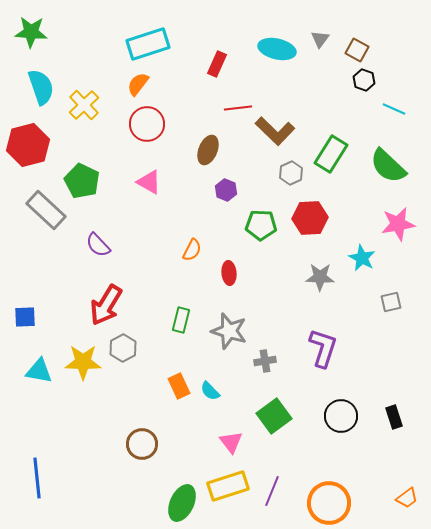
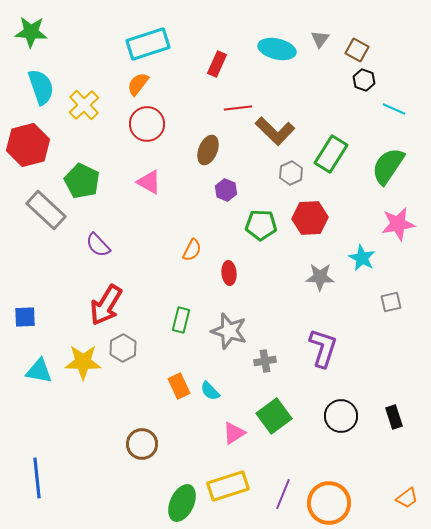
green semicircle at (388, 166): rotated 81 degrees clockwise
pink triangle at (231, 442): moved 3 px right, 9 px up; rotated 35 degrees clockwise
purple line at (272, 491): moved 11 px right, 3 px down
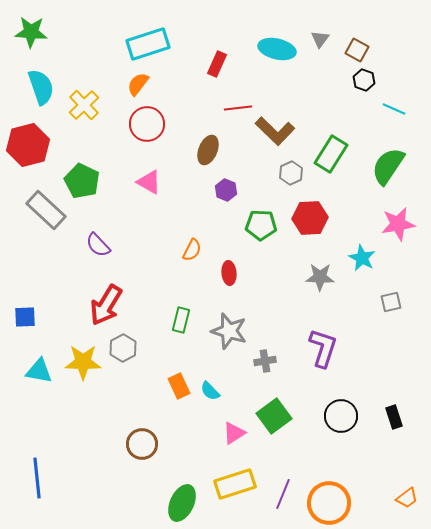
yellow rectangle at (228, 486): moved 7 px right, 2 px up
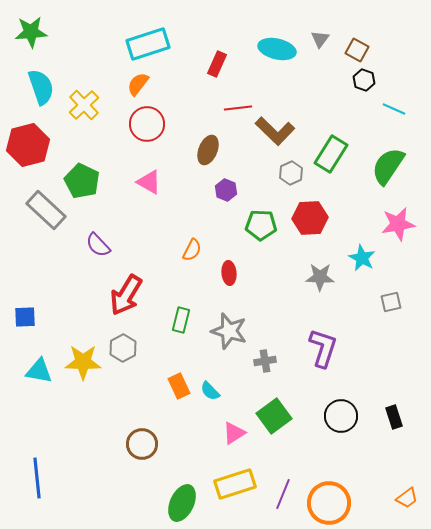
green star at (31, 32): rotated 8 degrees counterclockwise
red arrow at (106, 305): moved 20 px right, 10 px up
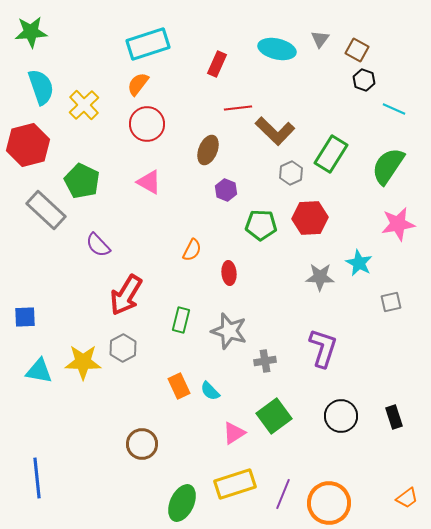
cyan star at (362, 258): moved 3 px left, 5 px down
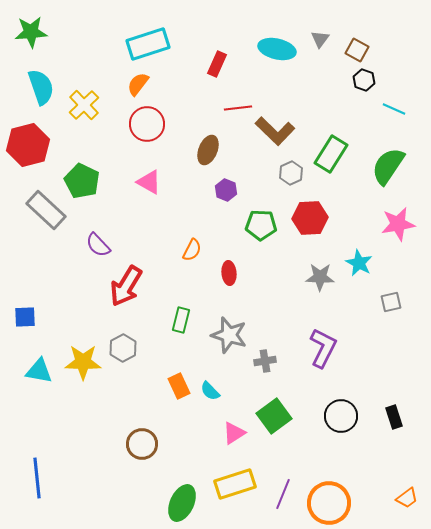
red arrow at (126, 295): moved 9 px up
gray star at (229, 331): moved 4 px down
purple L-shape at (323, 348): rotated 9 degrees clockwise
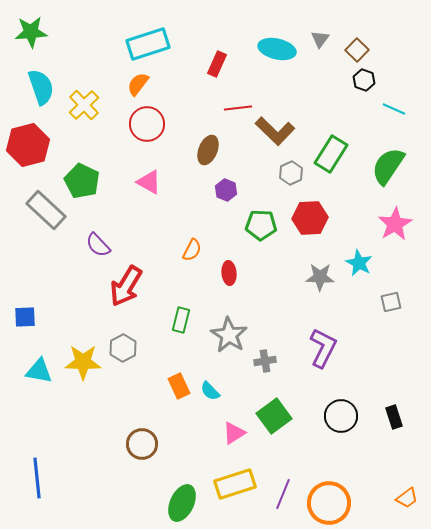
brown square at (357, 50): rotated 15 degrees clockwise
pink star at (398, 224): moved 3 px left; rotated 20 degrees counterclockwise
gray star at (229, 335): rotated 15 degrees clockwise
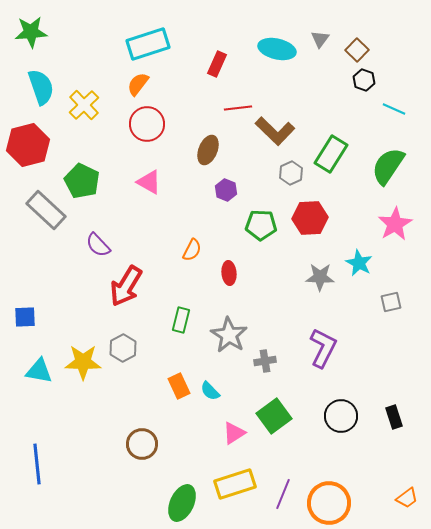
blue line at (37, 478): moved 14 px up
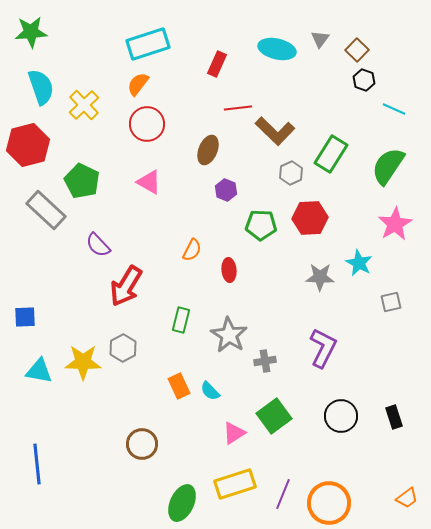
red ellipse at (229, 273): moved 3 px up
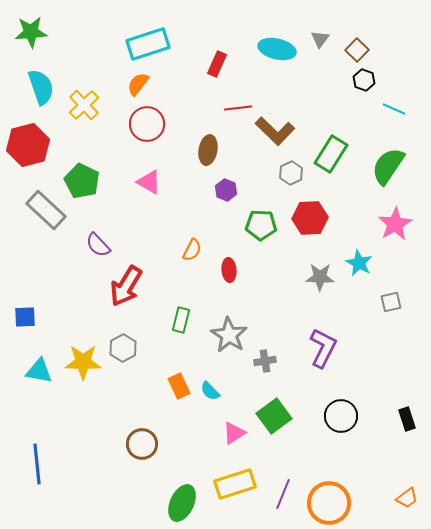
brown ellipse at (208, 150): rotated 12 degrees counterclockwise
black rectangle at (394, 417): moved 13 px right, 2 px down
